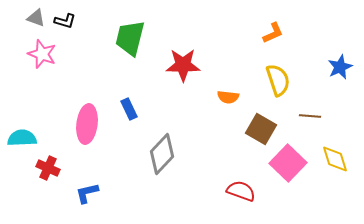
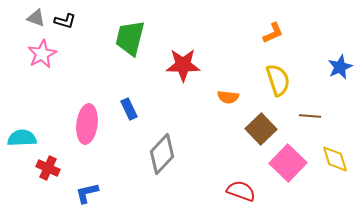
pink star: rotated 24 degrees clockwise
brown square: rotated 16 degrees clockwise
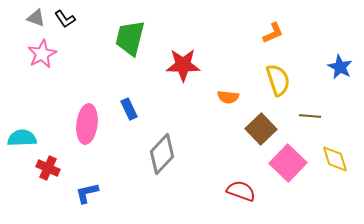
black L-shape: moved 2 px up; rotated 40 degrees clockwise
blue star: rotated 20 degrees counterclockwise
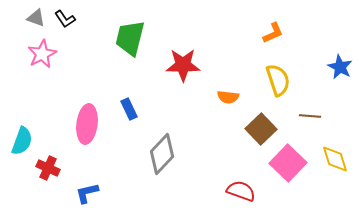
cyan semicircle: moved 3 px down; rotated 112 degrees clockwise
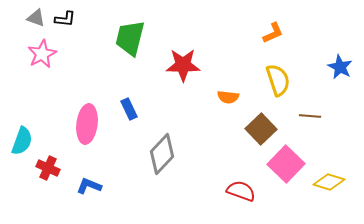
black L-shape: rotated 50 degrees counterclockwise
yellow diamond: moved 6 px left, 23 px down; rotated 56 degrees counterclockwise
pink square: moved 2 px left, 1 px down
blue L-shape: moved 2 px right, 7 px up; rotated 35 degrees clockwise
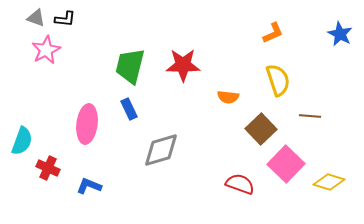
green trapezoid: moved 28 px down
pink star: moved 4 px right, 4 px up
blue star: moved 33 px up
gray diamond: moved 1 px left, 4 px up; rotated 30 degrees clockwise
red semicircle: moved 1 px left, 7 px up
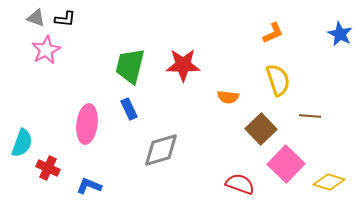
cyan semicircle: moved 2 px down
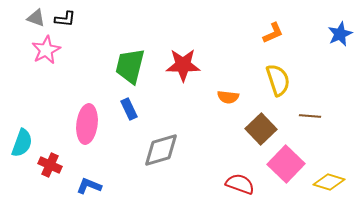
blue star: rotated 20 degrees clockwise
red cross: moved 2 px right, 3 px up
